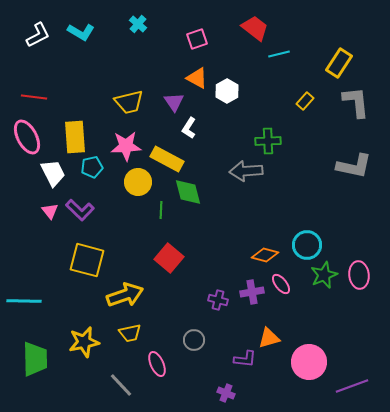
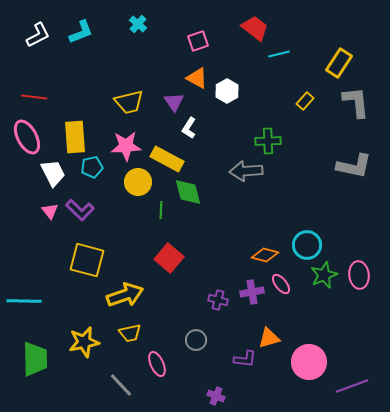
cyan L-shape at (81, 32): rotated 52 degrees counterclockwise
pink square at (197, 39): moved 1 px right, 2 px down
gray circle at (194, 340): moved 2 px right
purple cross at (226, 393): moved 10 px left, 3 px down
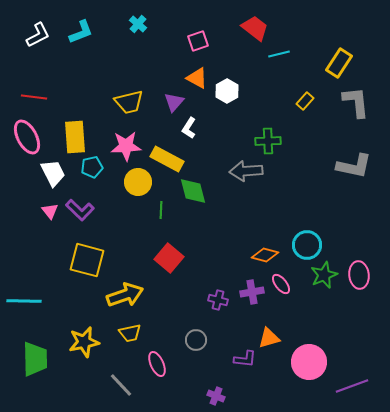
purple triangle at (174, 102): rotated 15 degrees clockwise
green diamond at (188, 192): moved 5 px right, 1 px up
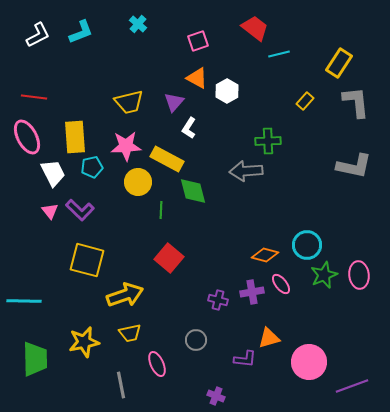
gray line at (121, 385): rotated 32 degrees clockwise
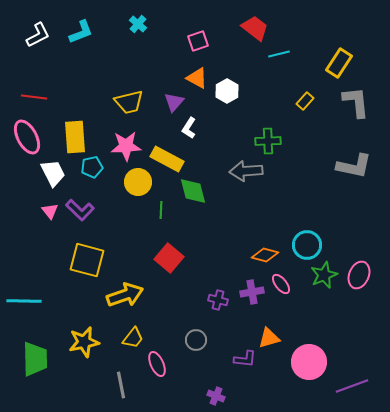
pink ellipse at (359, 275): rotated 28 degrees clockwise
yellow trapezoid at (130, 333): moved 3 px right, 5 px down; rotated 40 degrees counterclockwise
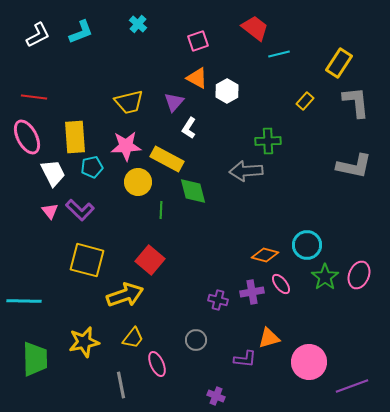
red square at (169, 258): moved 19 px left, 2 px down
green star at (324, 275): moved 1 px right, 2 px down; rotated 12 degrees counterclockwise
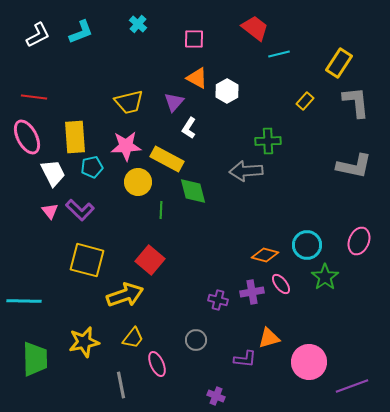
pink square at (198, 41): moved 4 px left, 2 px up; rotated 20 degrees clockwise
pink ellipse at (359, 275): moved 34 px up
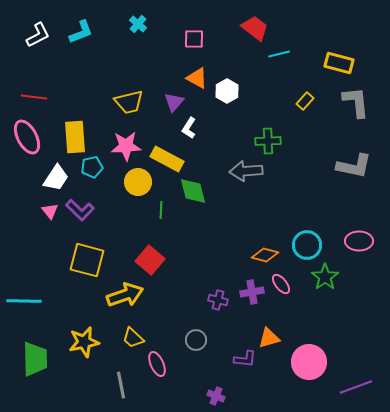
yellow rectangle at (339, 63): rotated 72 degrees clockwise
white trapezoid at (53, 173): moved 3 px right, 5 px down; rotated 60 degrees clockwise
pink ellipse at (359, 241): rotated 68 degrees clockwise
yellow trapezoid at (133, 338): rotated 95 degrees clockwise
purple line at (352, 386): moved 4 px right, 1 px down
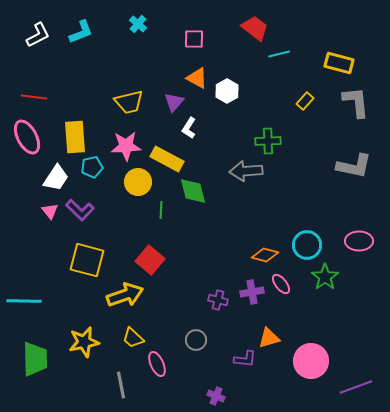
pink circle at (309, 362): moved 2 px right, 1 px up
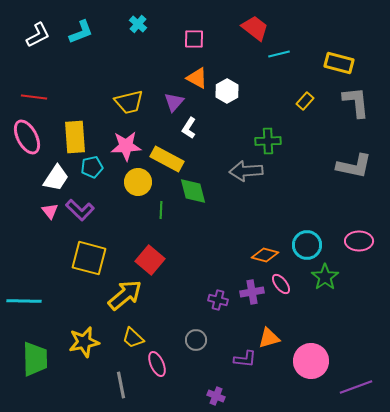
yellow square at (87, 260): moved 2 px right, 2 px up
yellow arrow at (125, 295): rotated 21 degrees counterclockwise
